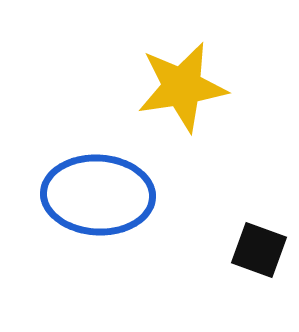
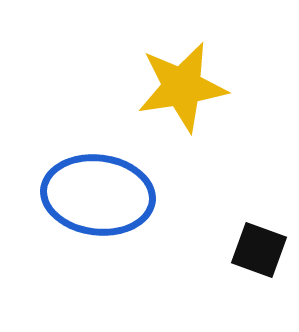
blue ellipse: rotated 4 degrees clockwise
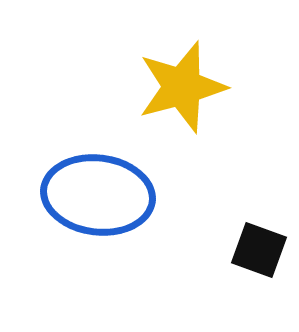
yellow star: rotated 6 degrees counterclockwise
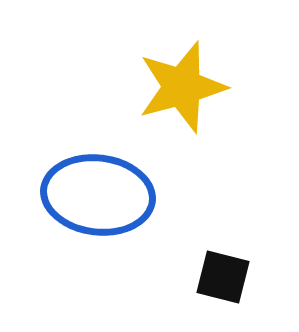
black square: moved 36 px left, 27 px down; rotated 6 degrees counterclockwise
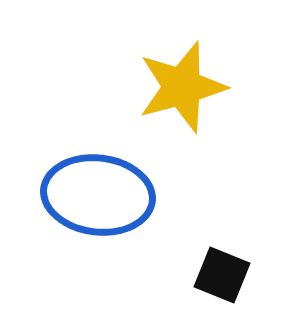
black square: moved 1 px left, 2 px up; rotated 8 degrees clockwise
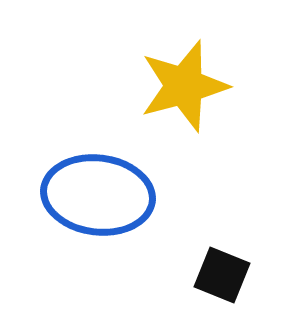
yellow star: moved 2 px right, 1 px up
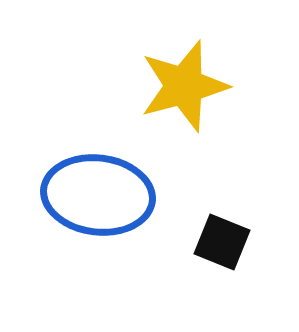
black square: moved 33 px up
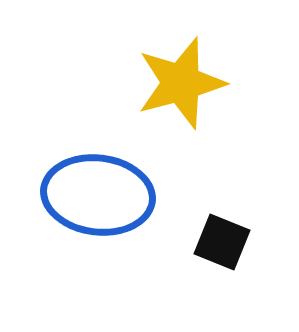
yellow star: moved 3 px left, 3 px up
